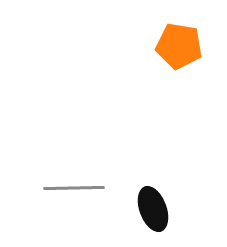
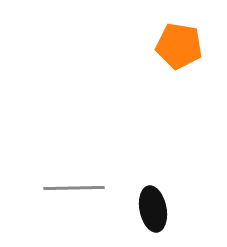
black ellipse: rotated 9 degrees clockwise
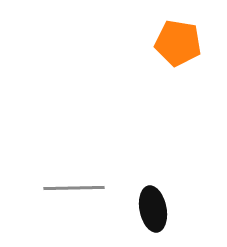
orange pentagon: moved 1 px left, 3 px up
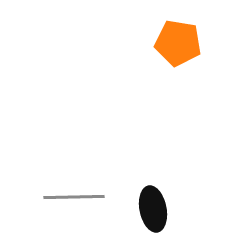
gray line: moved 9 px down
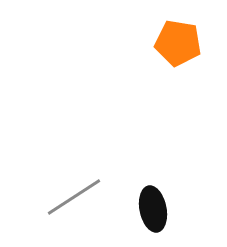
gray line: rotated 32 degrees counterclockwise
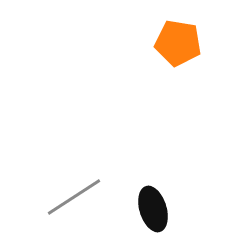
black ellipse: rotated 6 degrees counterclockwise
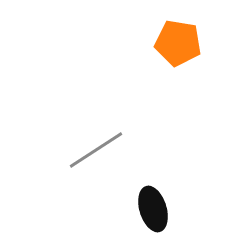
gray line: moved 22 px right, 47 px up
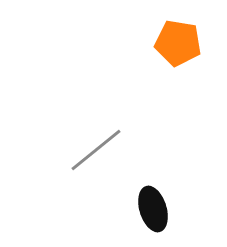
gray line: rotated 6 degrees counterclockwise
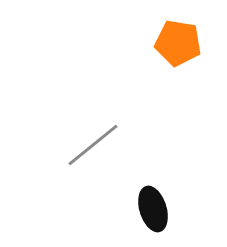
gray line: moved 3 px left, 5 px up
